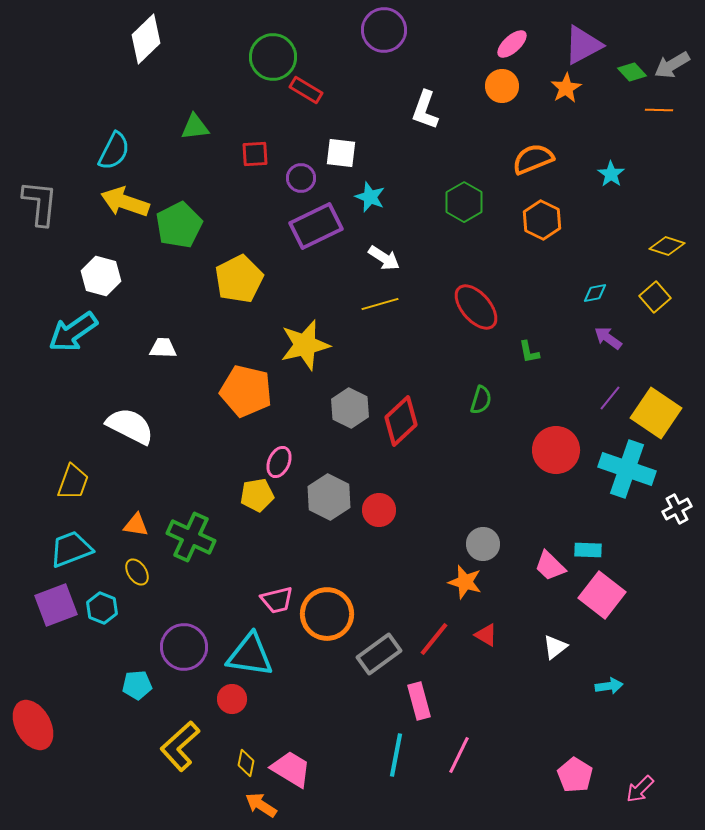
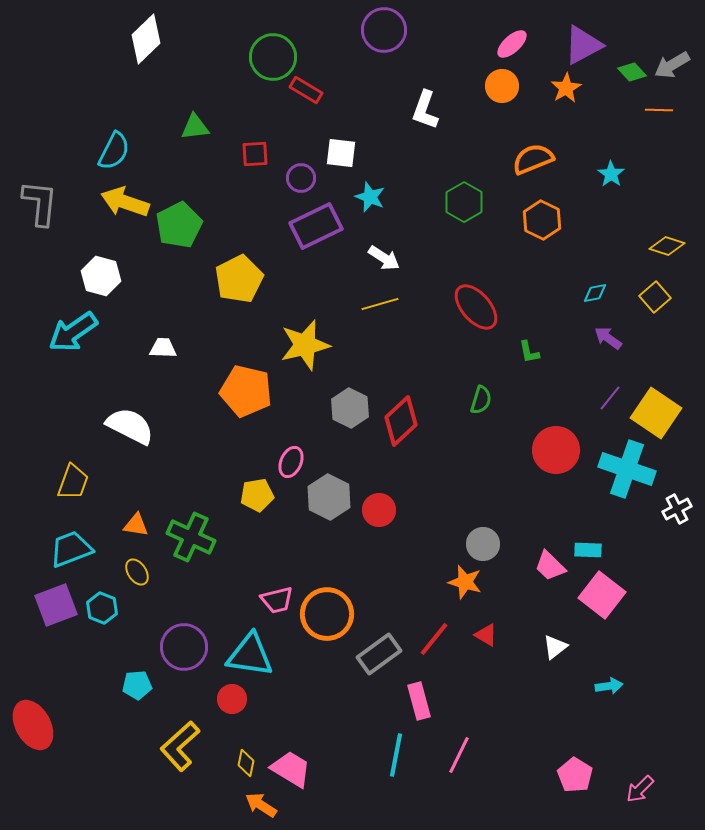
pink ellipse at (279, 462): moved 12 px right
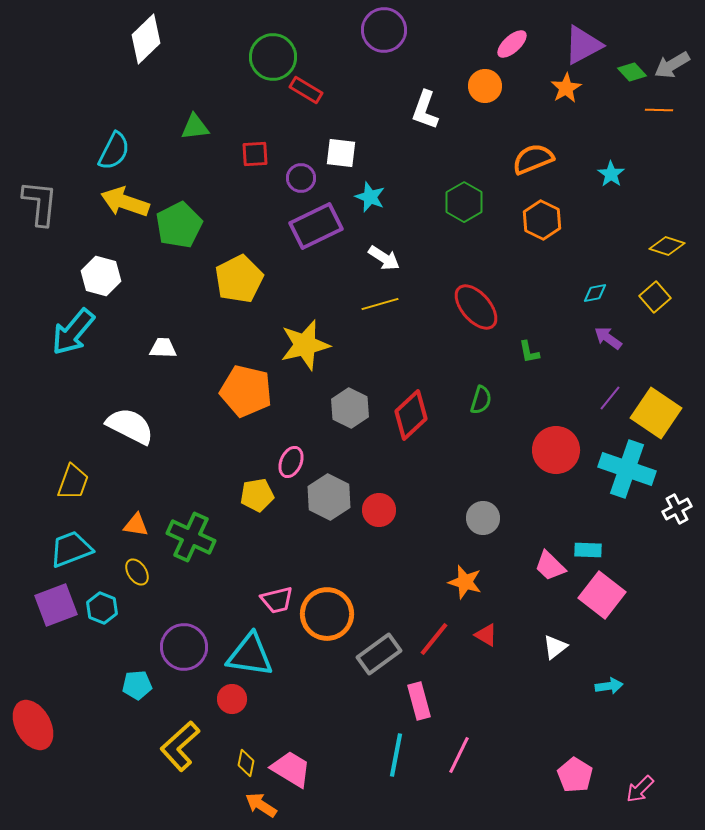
orange circle at (502, 86): moved 17 px left
cyan arrow at (73, 332): rotated 15 degrees counterclockwise
red diamond at (401, 421): moved 10 px right, 6 px up
gray circle at (483, 544): moved 26 px up
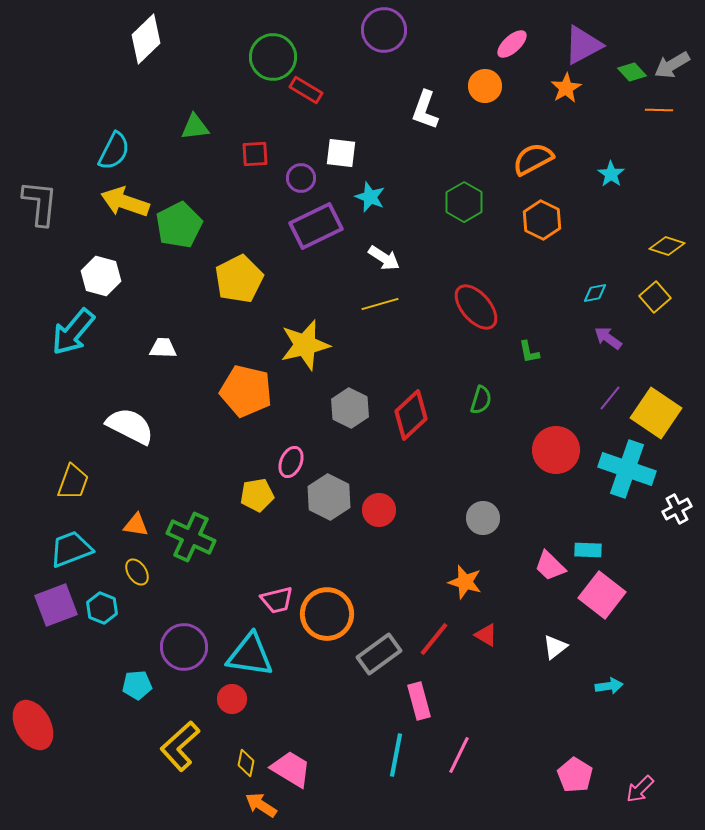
orange semicircle at (533, 159): rotated 6 degrees counterclockwise
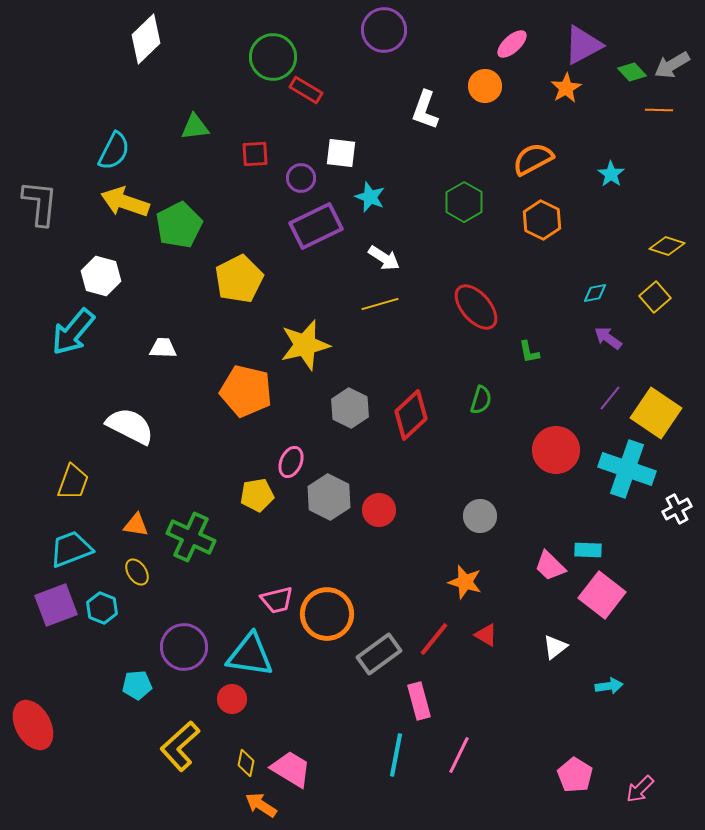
gray circle at (483, 518): moved 3 px left, 2 px up
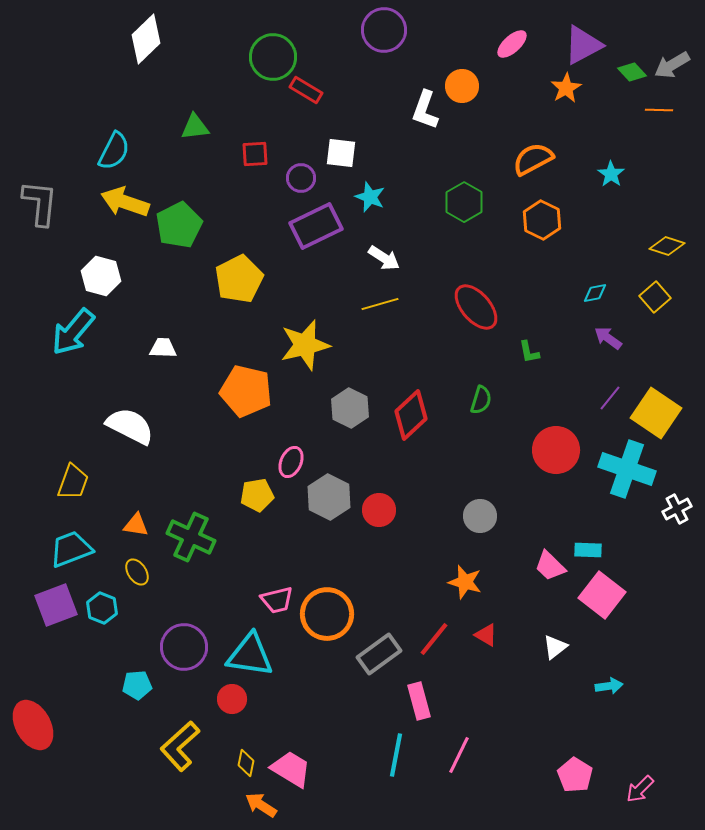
orange circle at (485, 86): moved 23 px left
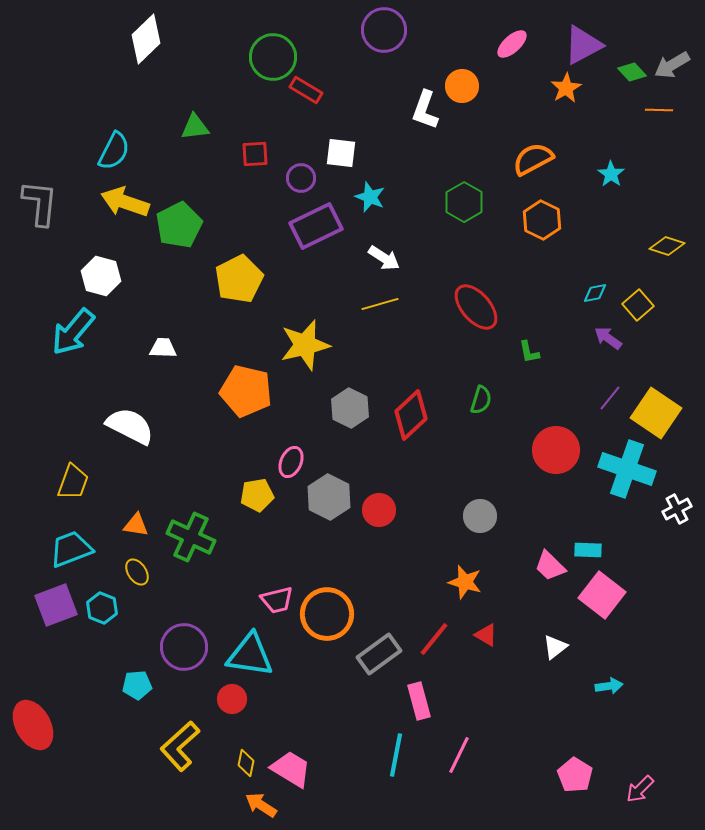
yellow square at (655, 297): moved 17 px left, 8 px down
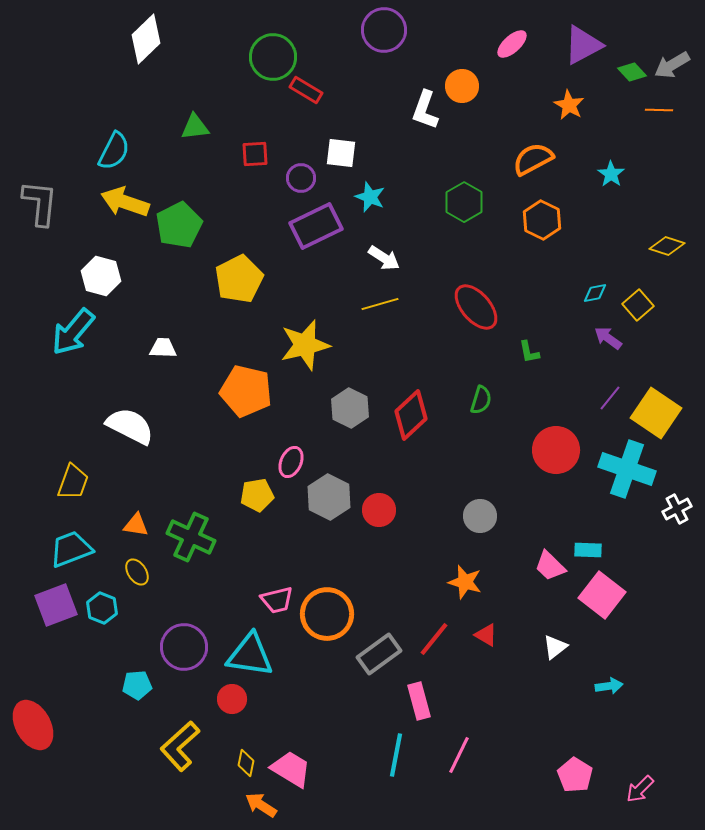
orange star at (566, 88): moved 3 px right, 17 px down; rotated 12 degrees counterclockwise
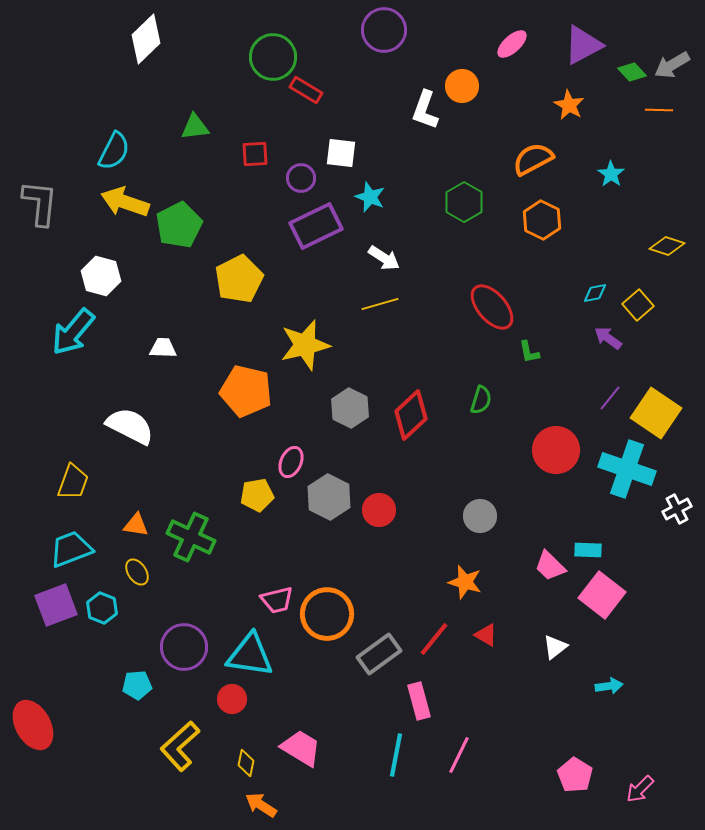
red ellipse at (476, 307): moved 16 px right
pink trapezoid at (291, 769): moved 10 px right, 21 px up
